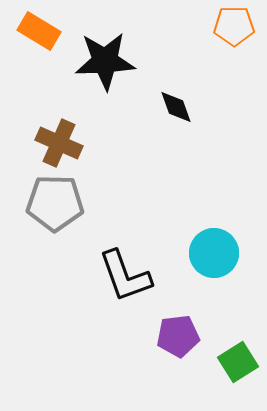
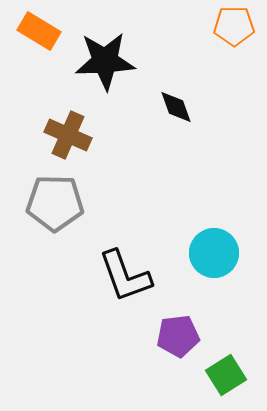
brown cross: moved 9 px right, 8 px up
green square: moved 12 px left, 13 px down
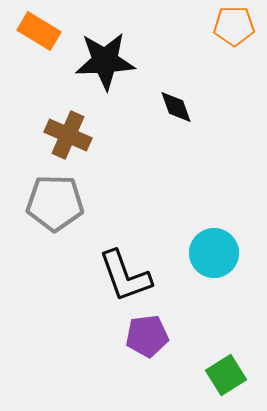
purple pentagon: moved 31 px left
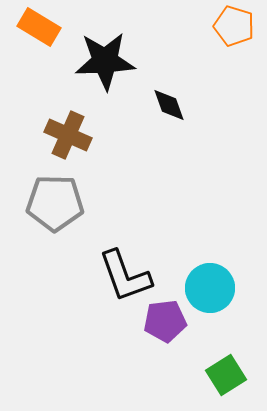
orange pentagon: rotated 18 degrees clockwise
orange rectangle: moved 4 px up
black diamond: moved 7 px left, 2 px up
cyan circle: moved 4 px left, 35 px down
purple pentagon: moved 18 px right, 15 px up
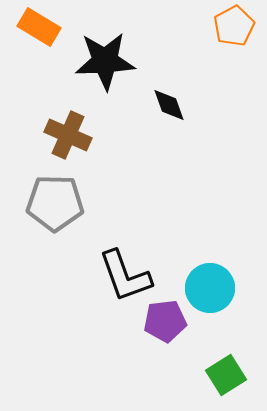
orange pentagon: rotated 27 degrees clockwise
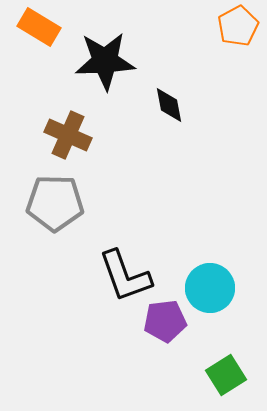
orange pentagon: moved 4 px right
black diamond: rotated 9 degrees clockwise
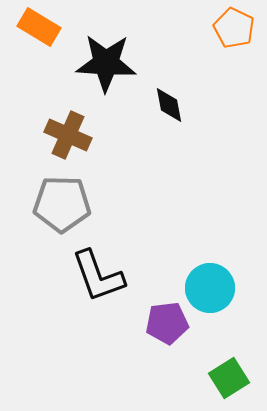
orange pentagon: moved 4 px left, 2 px down; rotated 18 degrees counterclockwise
black star: moved 1 px right, 2 px down; rotated 6 degrees clockwise
gray pentagon: moved 7 px right, 1 px down
black L-shape: moved 27 px left
purple pentagon: moved 2 px right, 2 px down
green square: moved 3 px right, 3 px down
